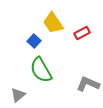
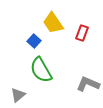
red rectangle: rotated 42 degrees counterclockwise
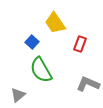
yellow trapezoid: moved 2 px right
red rectangle: moved 2 px left, 11 px down
blue square: moved 2 px left, 1 px down
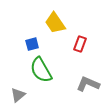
blue square: moved 2 px down; rotated 32 degrees clockwise
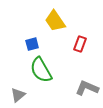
yellow trapezoid: moved 2 px up
gray L-shape: moved 1 px left, 4 px down
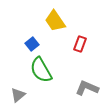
blue square: rotated 24 degrees counterclockwise
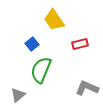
yellow trapezoid: moved 1 px left, 1 px up
red rectangle: rotated 56 degrees clockwise
green semicircle: rotated 52 degrees clockwise
